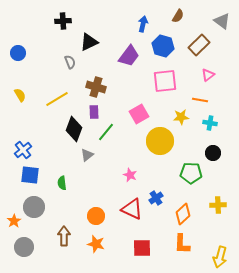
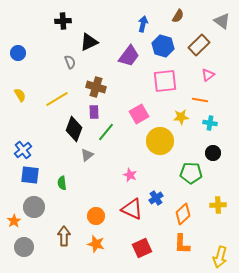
red square at (142, 248): rotated 24 degrees counterclockwise
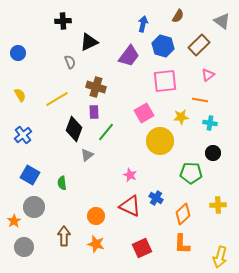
pink square at (139, 114): moved 5 px right, 1 px up
blue cross at (23, 150): moved 15 px up
blue square at (30, 175): rotated 24 degrees clockwise
blue cross at (156, 198): rotated 24 degrees counterclockwise
red triangle at (132, 209): moved 2 px left, 3 px up
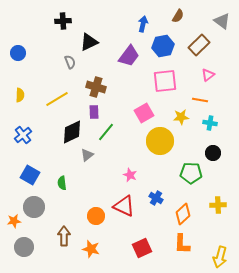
blue hexagon at (163, 46): rotated 25 degrees counterclockwise
yellow semicircle at (20, 95): rotated 32 degrees clockwise
black diamond at (74, 129): moved 2 px left, 3 px down; rotated 45 degrees clockwise
red triangle at (130, 206): moved 6 px left
orange star at (14, 221): rotated 24 degrees clockwise
orange star at (96, 244): moved 5 px left, 5 px down
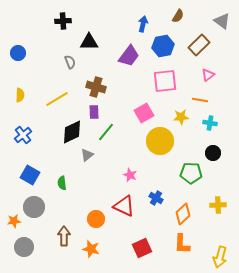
black triangle at (89, 42): rotated 24 degrees clockwise
orange circle at (96, 216): moved 3 px down
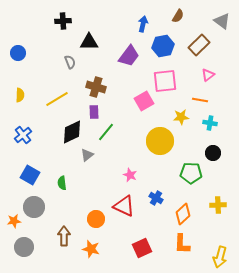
pink square at (144, 113): moved 12 px up
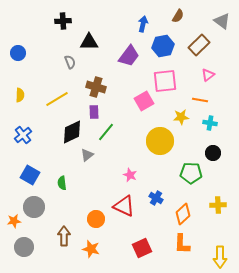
yellow arrow at (220, 257): rotated 15 degrees counterclockwise
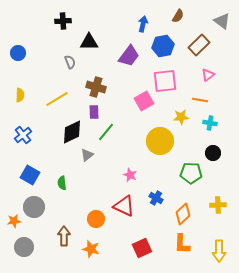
yellow arrow at (220, 257): moved 1 px left, 6 px up
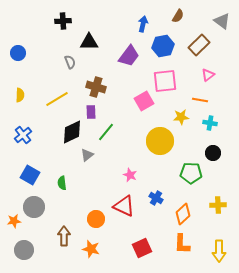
purple rectangle at (94, 112): moved 3 px left
gray circle at (24, 247): moved 3 px down
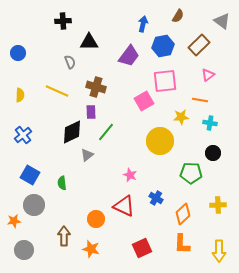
yellow line at (57, 99): moved 8 px up; rotated 55 degrees clockwise
gray circle at (34, 207): moved 2 px up
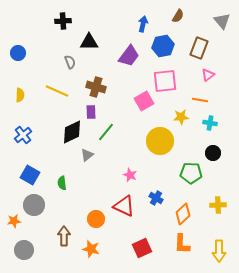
gray triangle at (222, 21): rotated 12 degrees clockwise
brown rectangle at (199, 45): moved 3 px down; rotated 25 degrees counterclockwise
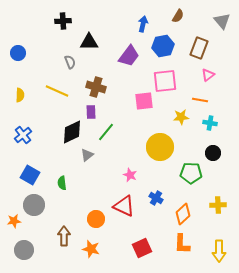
pink square at (144, 101): rotated 24 degrees clockwise
yellow circle at (160, 141): moved 6 px down
